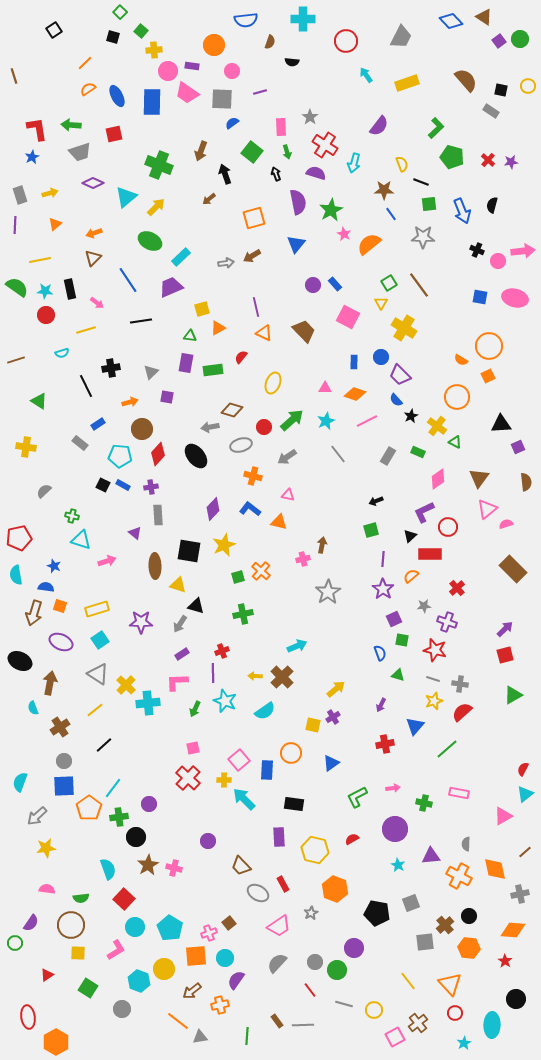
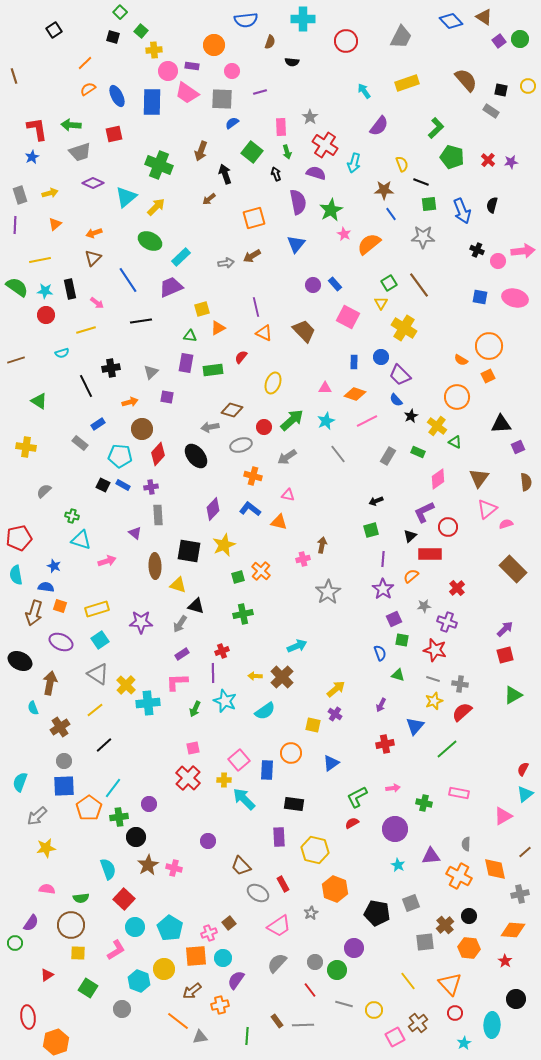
cyan arrow at (366, 75): moved 2 px left, 16 px down
purple cross at (333, 717): moved 2 px right, 3 px up; rotated 24 degrees counterclockwise
red semicircle at (352, 839): moved 16 px up
cyan circle at (225, 958): moved 2 px left
orange hexagon at (56, 1042): rotated 10 degrees clockwise
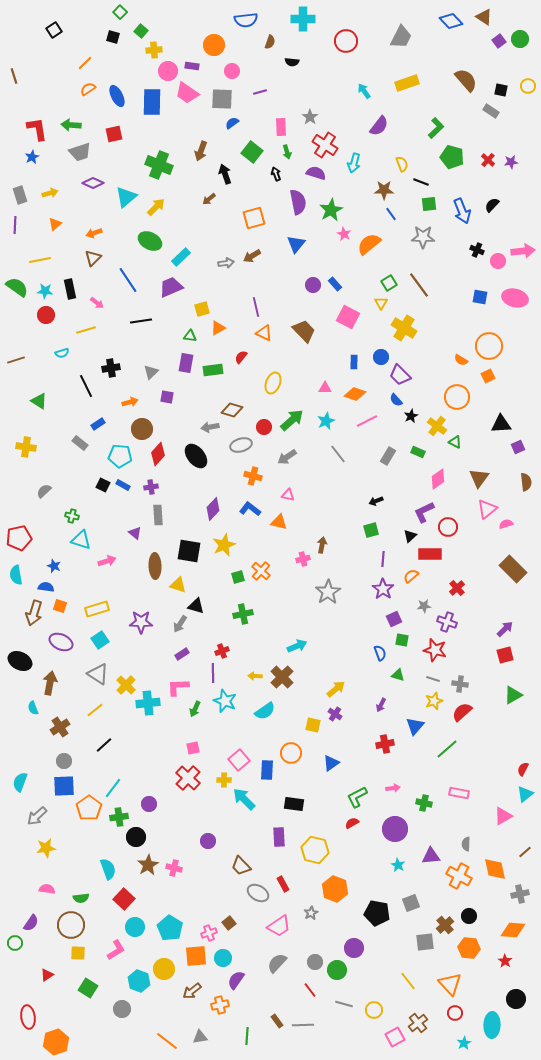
black semicircle at (492, 205): rotated 28 degrees clockwise
pink L-shape at (177, 682): moved 1 px right, 5 px down
orange line at (178, 1021): moved 11 px left, 20 px down
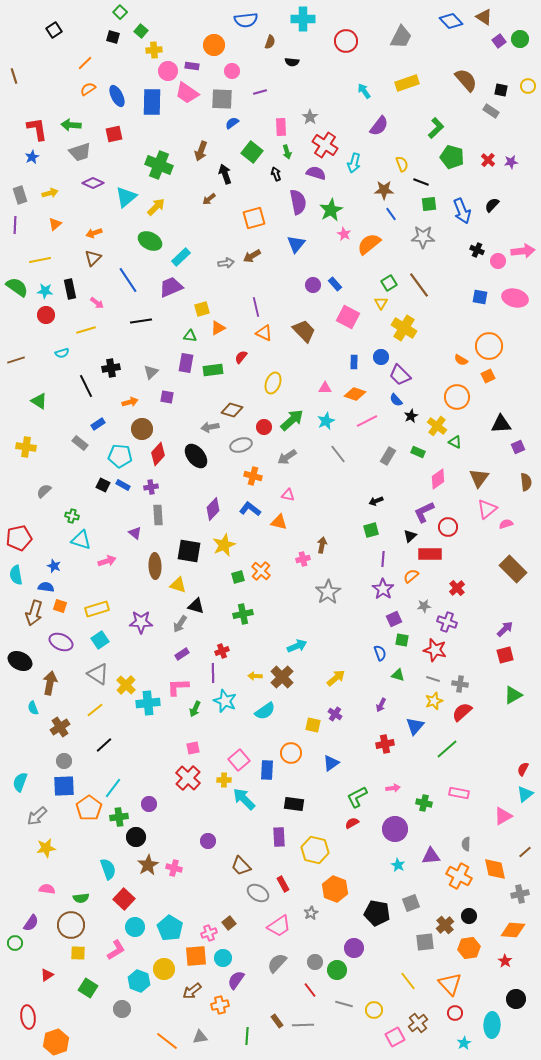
yellow arrow at (336, 689): moved 11 px up
orange hexagon at (469, 948): rotated 15 degrees counterclockwise
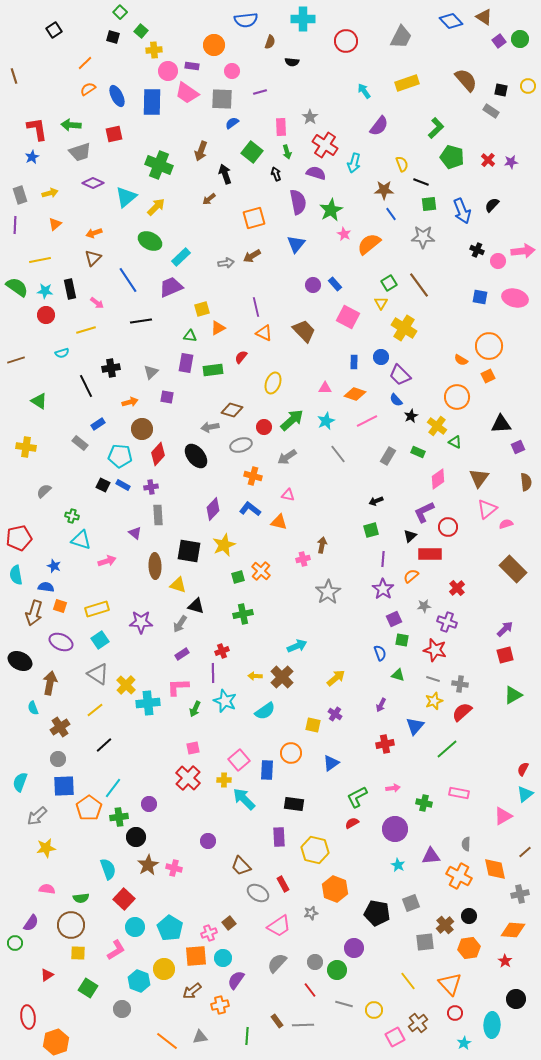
gray circle at (64, 761): moved 6 px left, 2 px up
gray star at (311, 913): rotated 16 degrees clockwise
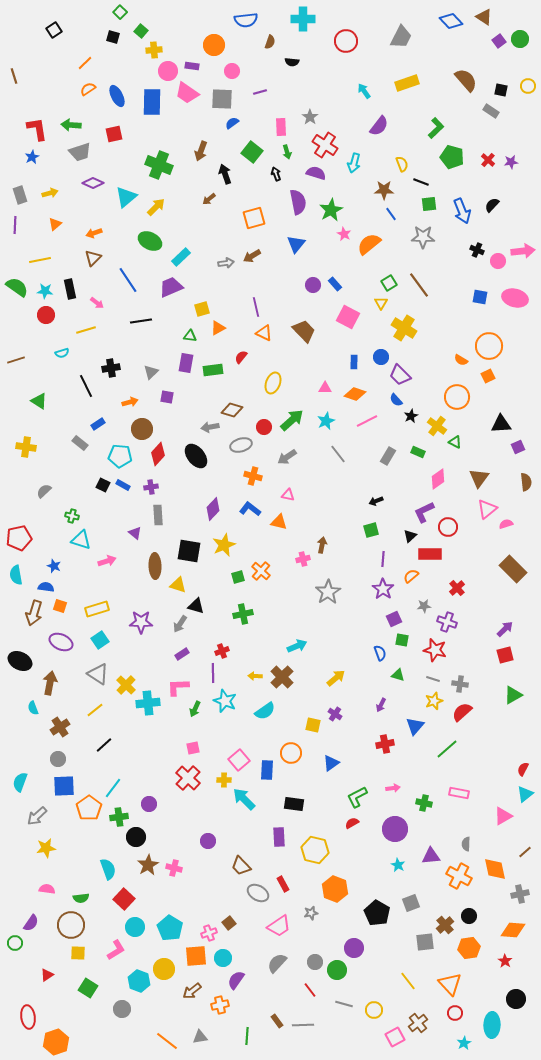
black pentagon at (377, 913): rotated 20 degrees clockwise
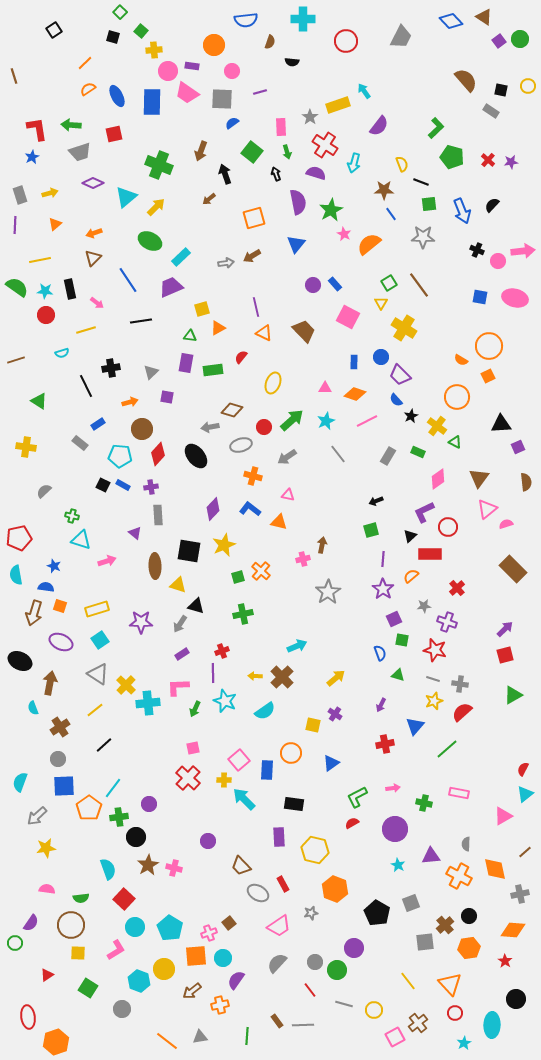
yellow rectangle at (407, 83): moved 69 px left, 22 px down
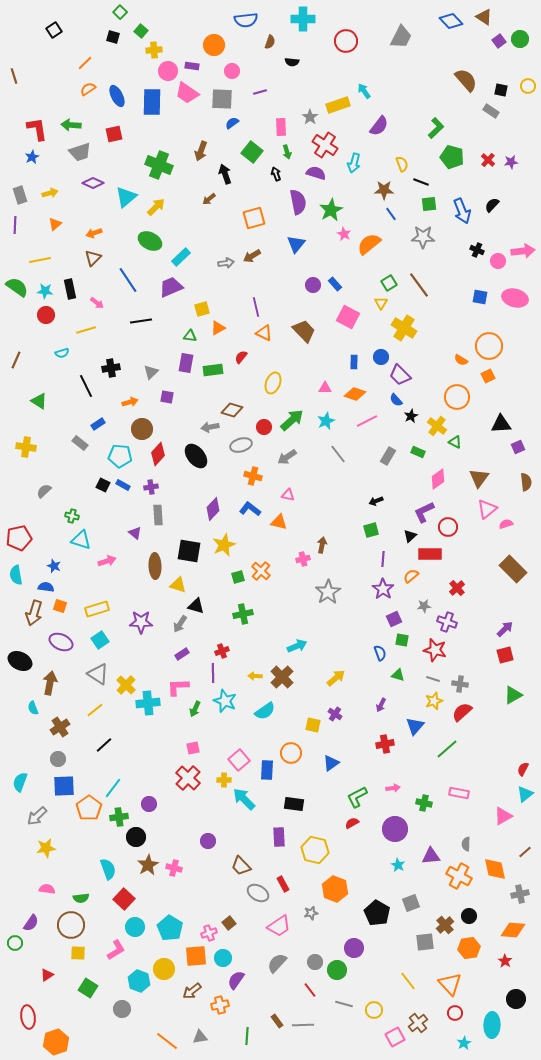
brown line at (16, 360): rotated 48 degrees counterclockwise
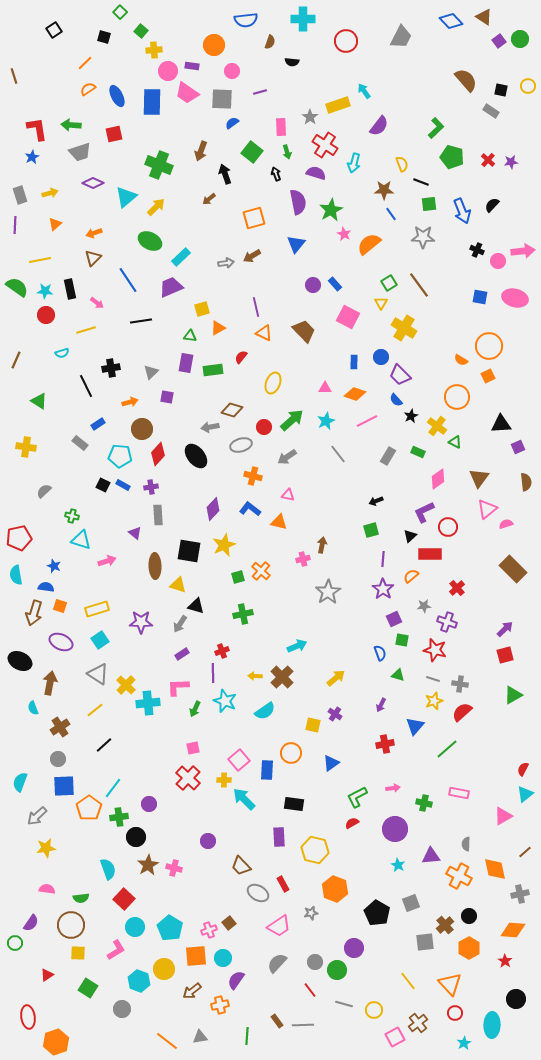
black square at (113, 37): moved 9 px left
pink cross at (209, 933): moved 3 px up
orange hexagon at (469, 948): rotated 20 degrees counterclockwise
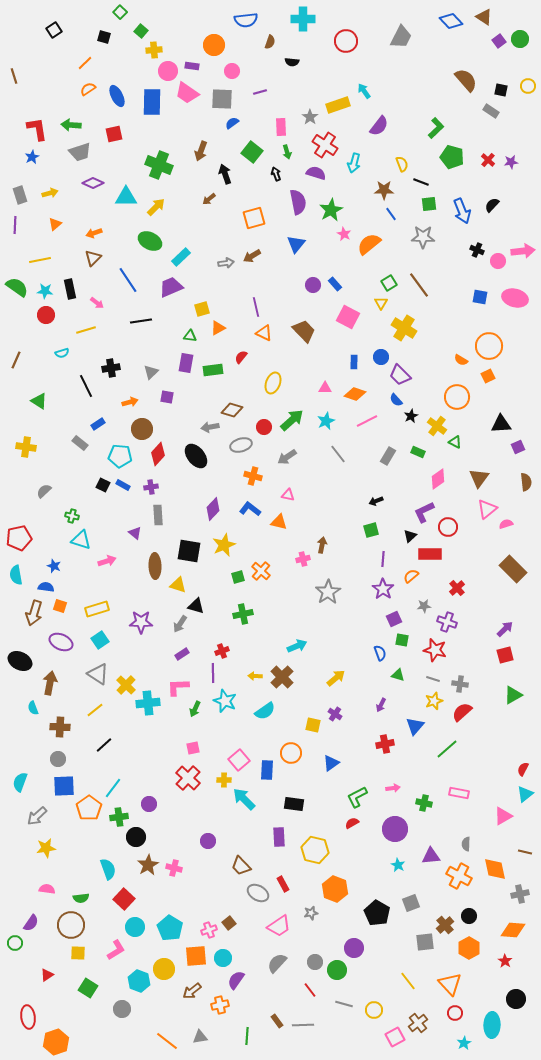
cyan triangle at (126, 197): rotated 40 degrees clockwise
brown cross at (60, 727): rotated 36 degrees clockwise
brown line at (525, 852): rotated 56 degrees clockwise
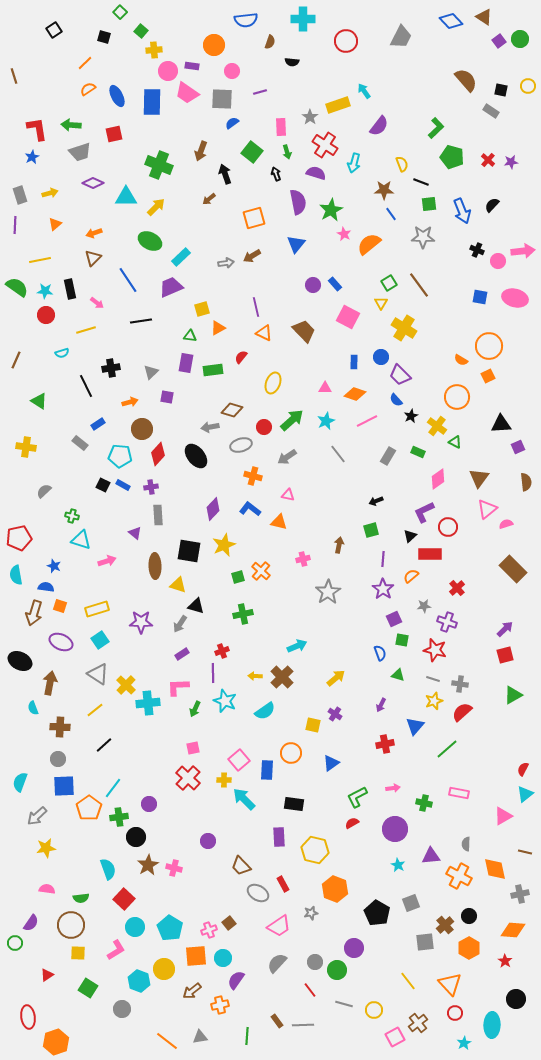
brown arrow at (322, 545): moved 17 px right
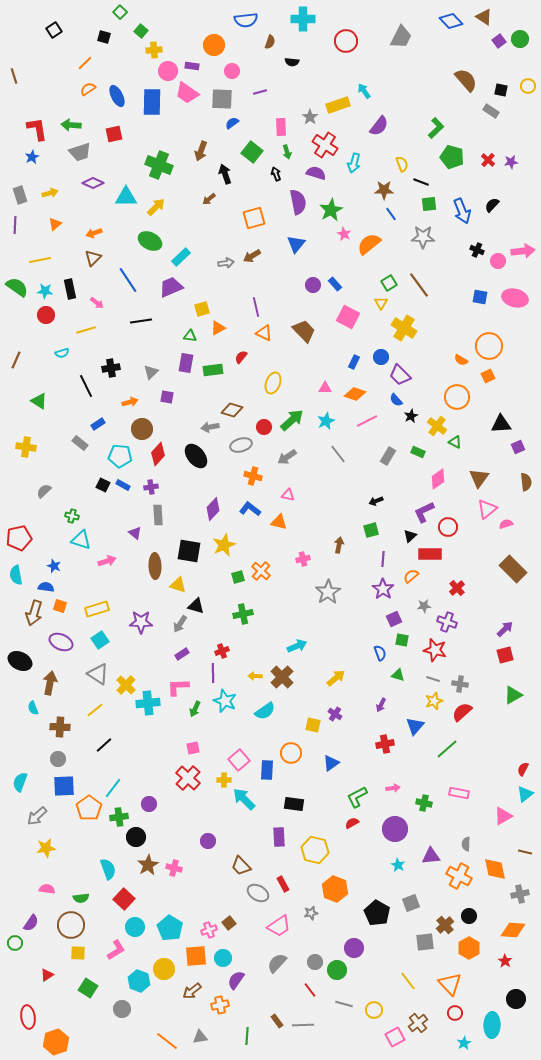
blue rectangle at (354, 362): rotated 24 degrees clockwise
